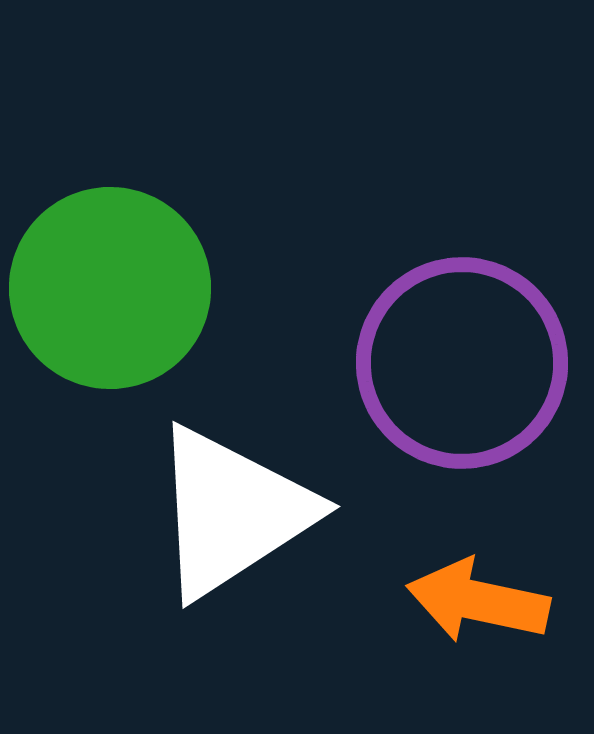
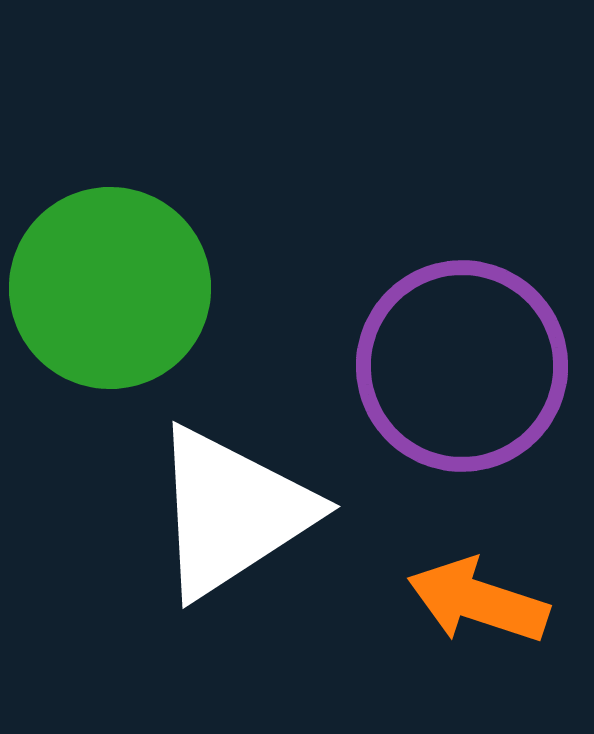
purple circle: moved 3 px down
orange arrow: rotated 6 degrees clockwise
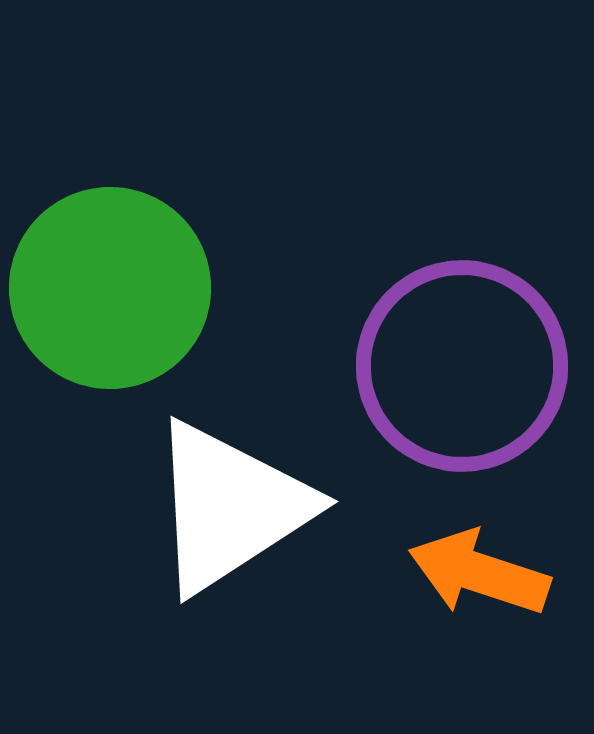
white triangle: moved 2 px left, 5 px up
orange arrow: moved 1 px right, 28 px up
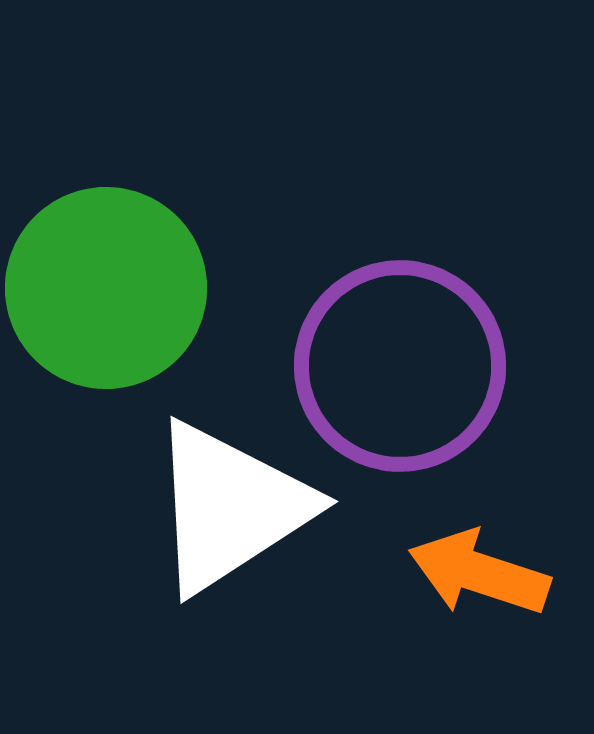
green circle: moved 4 px left
purple circle: moved 62 px left
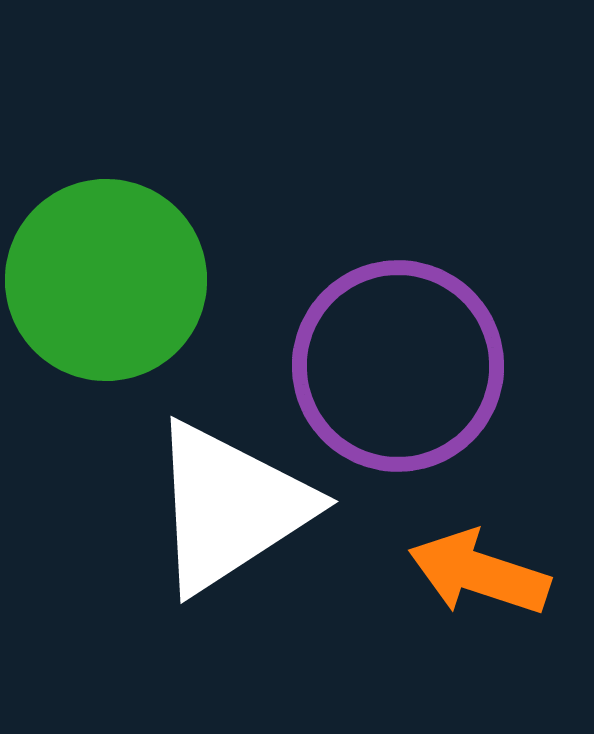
green circle: moved 8 px up
purple circle: moved 2 px left
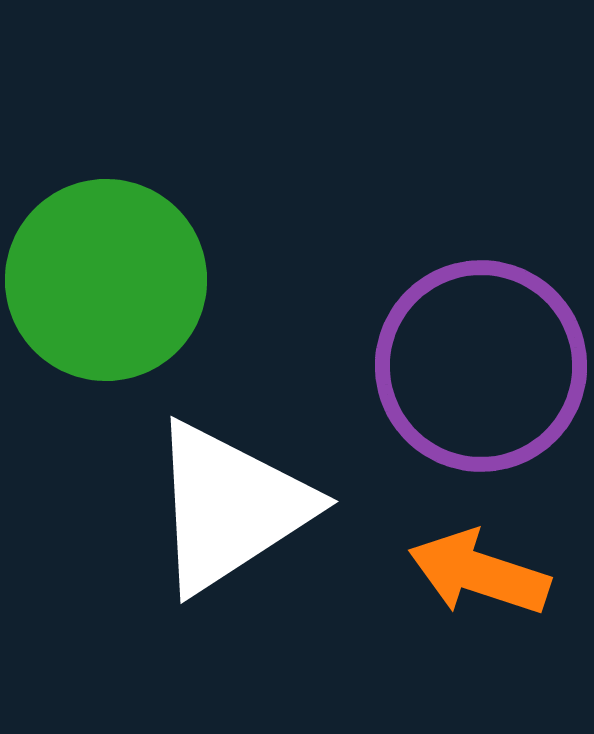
purple circle: moved 83 px right
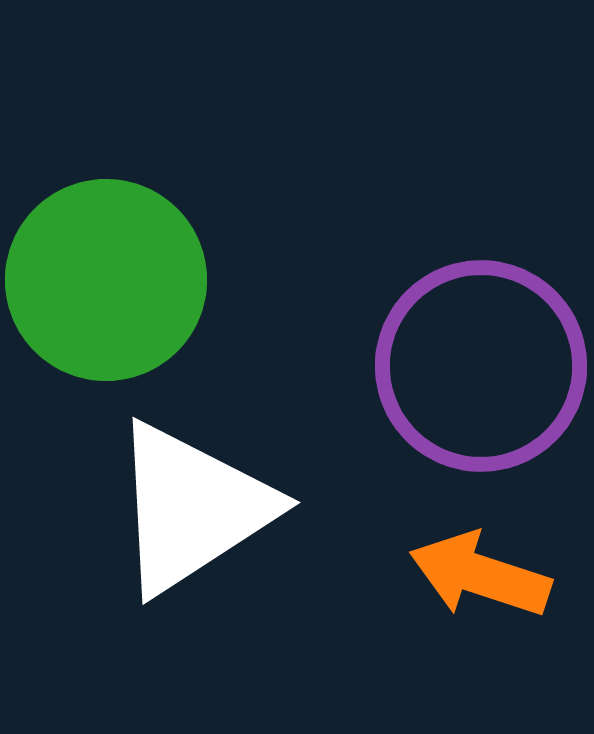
white triangle: moved 38 px left, 1 px down
orange arrow: moved 1 px right, 2 px down
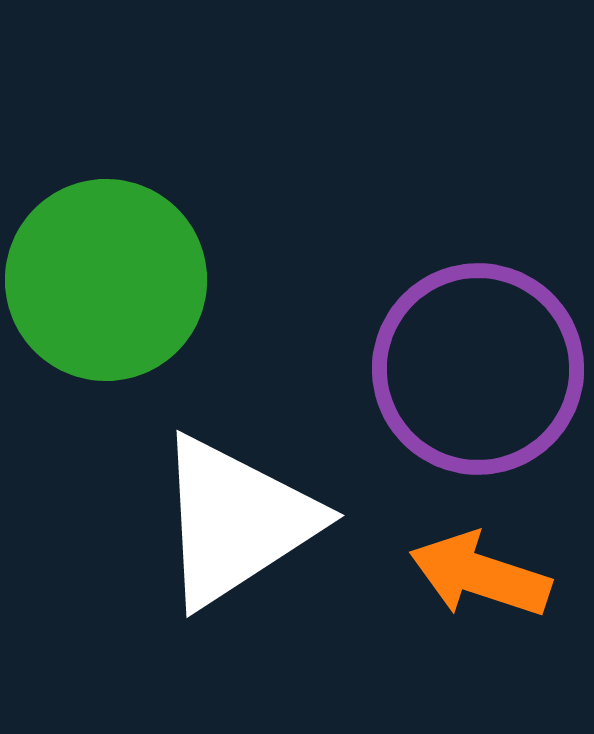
purple circle: moved 3 px left, 3 px down
white triangle: moved 44 px right, 13 px down
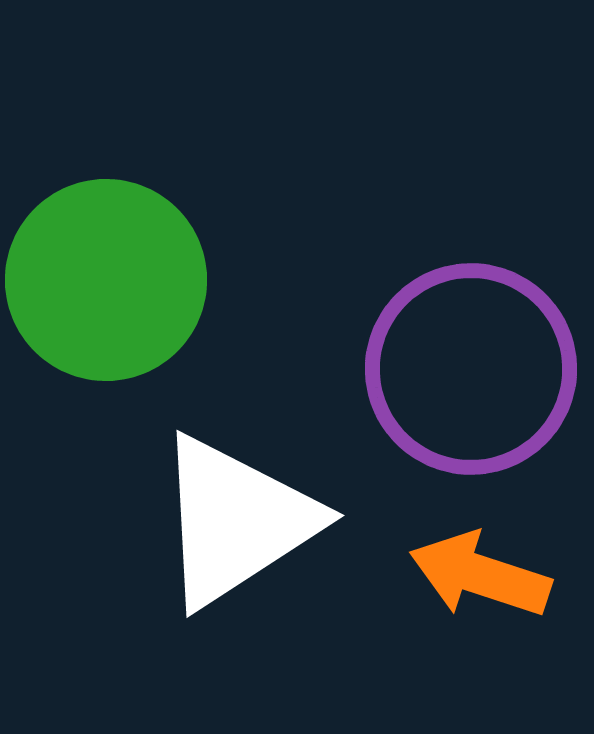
purple circle: moved 7 px left
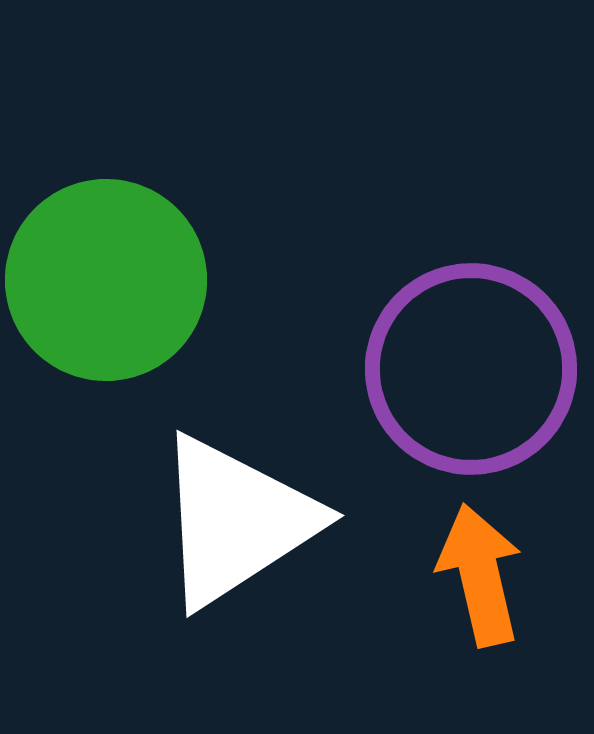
orange arrow: rotated 59 degrees clockwise
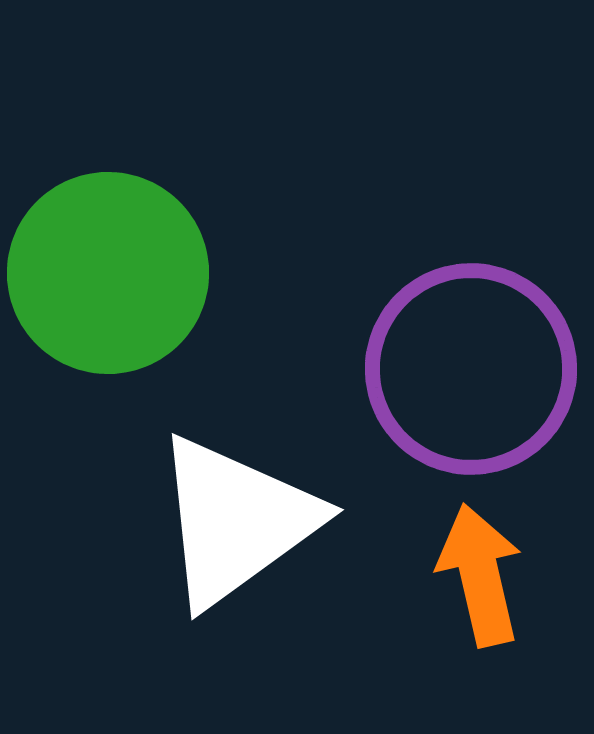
green circle: moved 2 px right, 7 px up
white triangle: rotated 3 degrees counterclockwise
